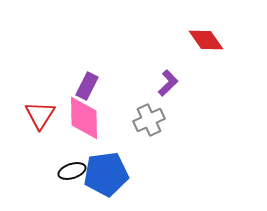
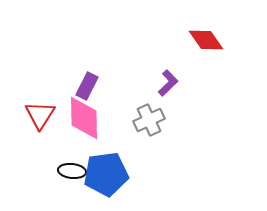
black ellipse: rotated 24 degrees clockwise
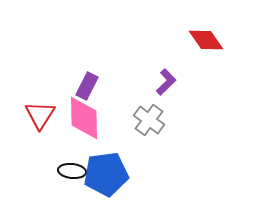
purple L-shape: moved 2 px left, 1 px up
gray cross: rotated 28 degrees counterclockwise
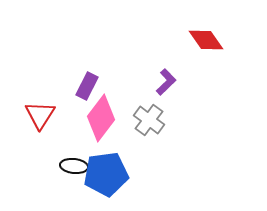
pink diamond: moved 17 px right; rotated 39 degrees clockwise
black ellipse: moved 2 px right, 5 px up
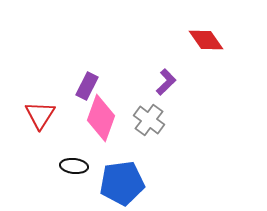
pink diamond: rotated 18 degrees counterclockwise
blue pentagon: moved 16 px right, 9 px down
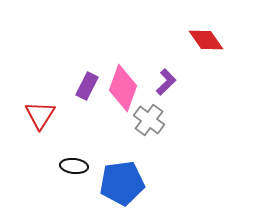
pink diamond: moved 22 px right, 30 px up
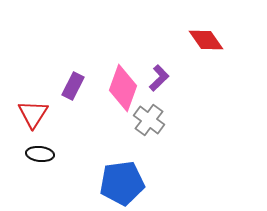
purple L-shape: moved 7 px left, 4 px up
purple rectangle: moved 14 px left
red triangle: moved 7 px left, 1 px up
black ellipse: moved 34 px left, 12 px up
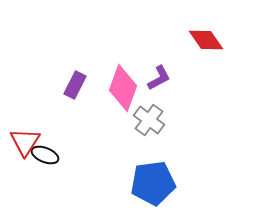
purple L-shape: rotated 16 degrees clockwise
purple rectangle: moved 2 px right, 1 px up
red triangle: moved 8 px left, 28 px down
black ellipse: moved 5 px right, 1 px down; rotated 16 degrees clockwise
blue pentagon: moved 31 px right
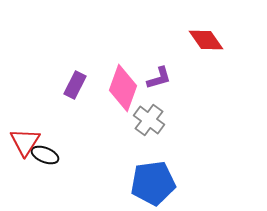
purple L-shape: rotated 12 degrees clockwise
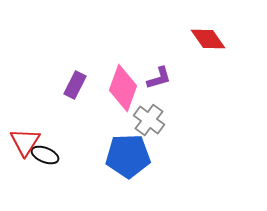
red diamond: moved 2 px right, 1 px up
blue pentagon: moved 25 px left, 27 px up; rotated 6 degrees clockwise
